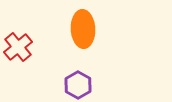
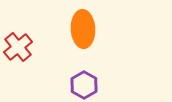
purple hexagon: moved 6 px right
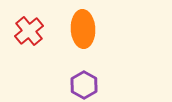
red cross: moved 11 px right, 16 px up
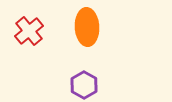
orange ellipse: moved 4 px right, 2 px up
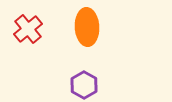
red cross: moved 1 px left, 2 px up
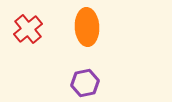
purple hexagon: moved 1 px right, 2 px up; rotated 20 degrees clockwise
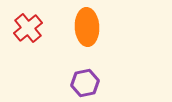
red cross: moved 1 px up
